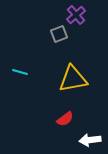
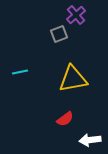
cyan line: rotated 28 degrees counterclockwise
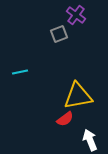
purple cross: rotated 12 degrees counterclockwise
yellow triangle: moved 5 px right, 17 px down
white arrow: rotated 75 degrees clockwise
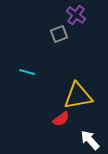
cyan line: moved 7 px right; rotated 28 degrees clockwise
red semicircle: moved 4 px left
white arrow: rotated 20 degrees counterclockwise
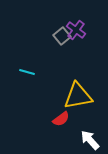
purple cross: moved 15 px down
gray square: moved 3 px right, 2 px down; rotated 18 degrees counterclockwise
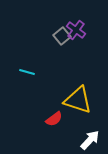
yellow triangle: moved 4 px down; rotated 28 degrees clockwise
red semicircle: moved 7 px left
white arrow: rotated 85 degrees clockwise
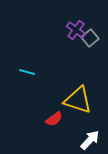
gray square: moved 28 px right, 2 px down
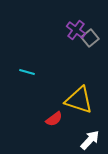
yellow triangle: moved 1 px right
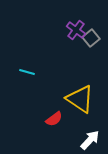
gray square: moved 1 px right
yellow triangle: moved 1 px right, 1 px up; rotated 16 degrees clockwise
